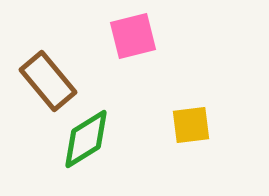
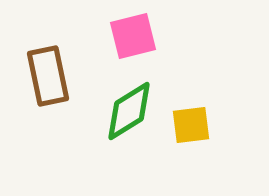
brown rectangle: moved 5 px up; rotated 28 degrees clockwise
green diamond: moved 43 px right, 28 px up
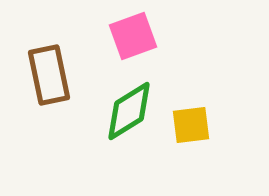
pink square: rotated 6 degrees counterclockwise
brown rectangle: moved 1 px right, 1 px up
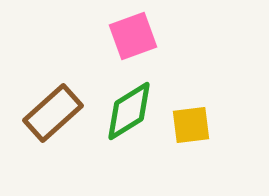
brown rectangle: moved 4 px right, 38 px down; rotated 60 degrees clockwise
